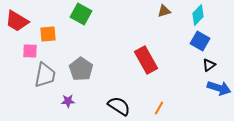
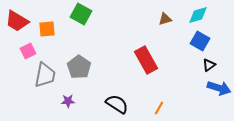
brown triangle: moved 1 px right, 8 px down
cyan diamond: rotated 30 degrees clockwise
orange square: moved 1 px left, 5 px up
pink square: moved 2 px left; rotated 28 degrees counterclockwise
gray pentagon: moved 2 px left, 2 px up
black semicircle: moved 2 px left, 2 px up
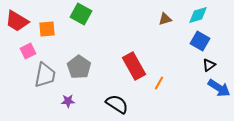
red rectangle: moved 12 px left, 6 px down
blue arrow: rotated 15 degrees clockwise
orange line: moved 25 px up
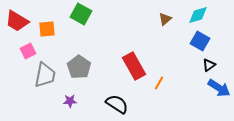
brown triangle: rotated 24 degrees counterclockwise
purple star: moved 2 px right
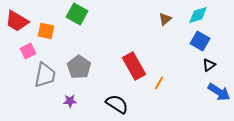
green square: moved 4 px left
orange square: moved 1 px left, 2 px down; rotated 18 degrees clockwise
blue arrow: moved 4 px down
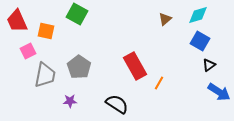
red trapezoid: rotated 35 degrees clockwise
red rectangle: moved 1 px right
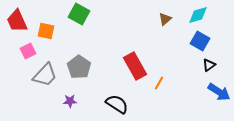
green square: moved 2 px right
gray trapezoid: rotated 32 degrees clockwise
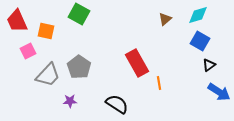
red rectangle: moved 2 px right, 3 px up
gray trapezoid: moved 3 px right
orange line: rotated 40 degrees counterclockwise
